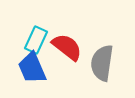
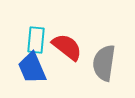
cyan rectangle: rotated 20 degrees counterclockwise
gray semicircle: moved 2 px right
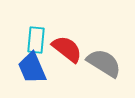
red semicircle: moved 2 px down
gray semicircle: rotated 114 degrees clockwise
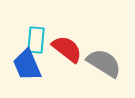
blue trapezoid: moved 5 px left, 3 px up
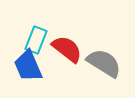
cyan rectangle: rotated 16 degrees clockwise
blue trapezoid: moved 1 px right, 1 px down
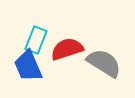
red semicircle: rotated 56 degrees counterclockwise
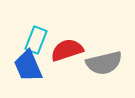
red semicircle: moved 1 px down
gray semicircle: rotated 135 degrees clockwise
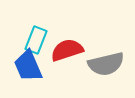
gray semicircle: moved 2 px right, 1 px down
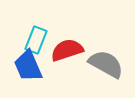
gray semicircle: rotated 138 degrees counterclockwise
